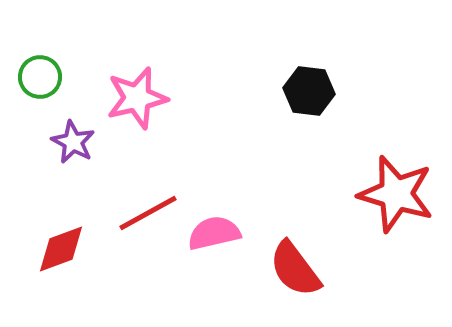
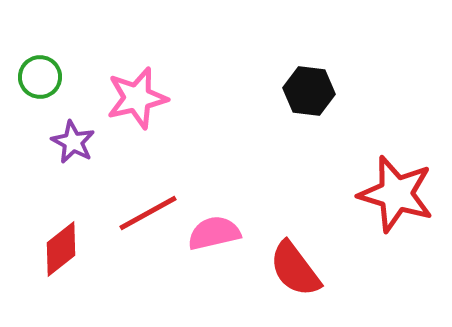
red diamond: rotated 18 degrees counterclockwise
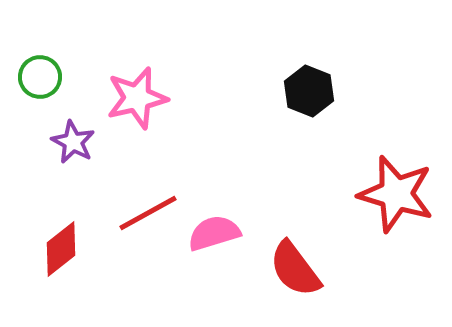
black hexagon: rotated 15 degrees clockwise
pink semicircle: rotated 4 degrees counterclockwise
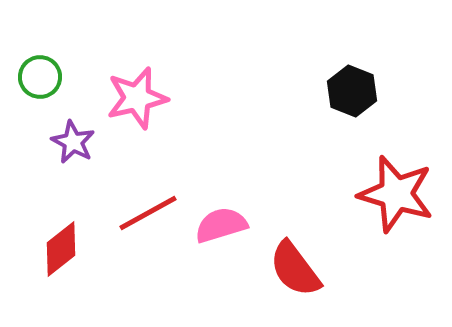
black hexagon: moved 43 px right
pink semicircle: moved 7 px right, 8 px up
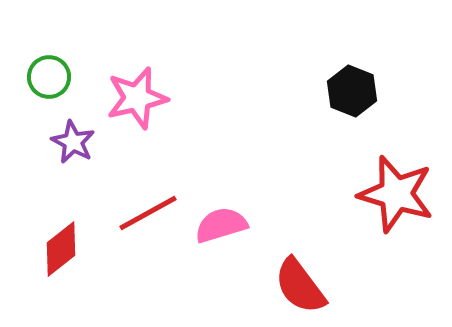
green circle: moved 9 px right
red semicircle: moved 5 px right, 17 px down
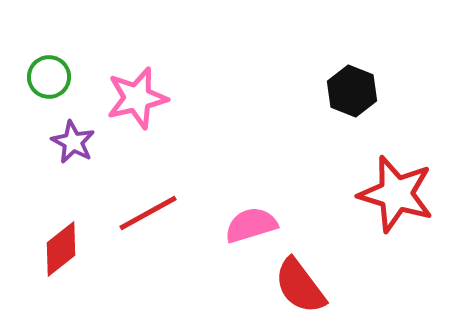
pink semicircle: moved 30 px right
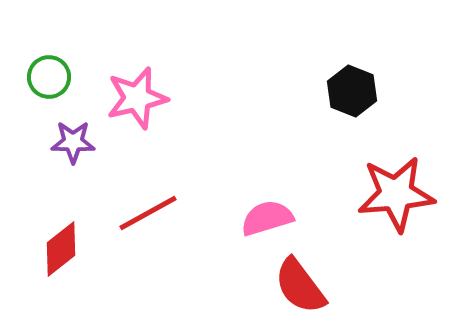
purple star: rotated 27 degrees counterclockwise
red star: rotated 22 degrees counterclockwise
pink semicircle: moved 16 px right, 7 px up
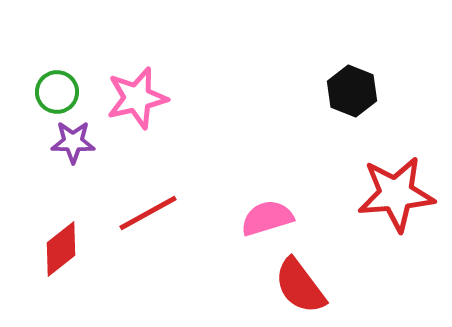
green circle: moved 8 px right, 15 px down
